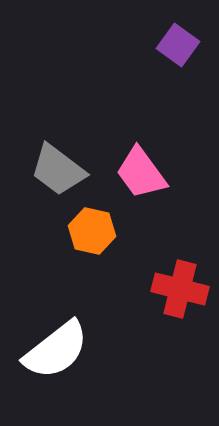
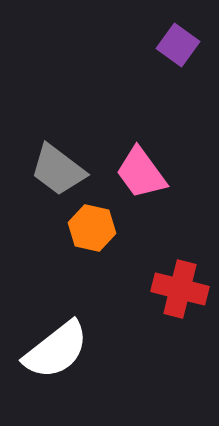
orange hexagon: moved 3 px up
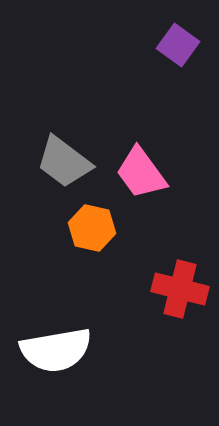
gray trapezoid: moved 6 px right, 8 px up
white semicircle: rotated 28 degrees clockwise
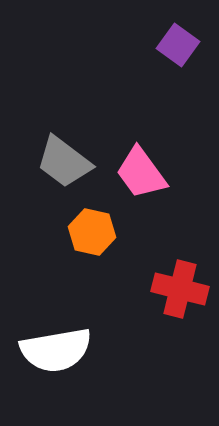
orange hexagon: moved 4 px down
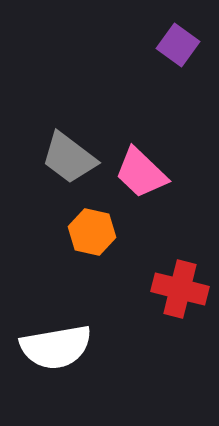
gray trapezoid: moved 5 px right, 4 px up
pink trapezoid: rotated 10 degrees counterclockwise
white semicircle: moved 3 px up
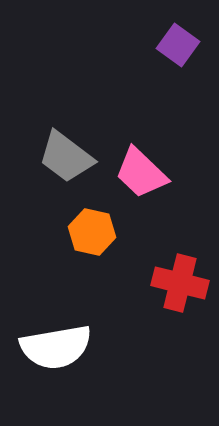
gray trapezoid: moved 3 px left, 1 px up
red cross: moved 6 px up
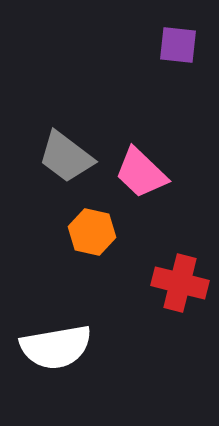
purple square: rotated 30 degrees counterclockwise
